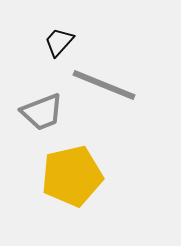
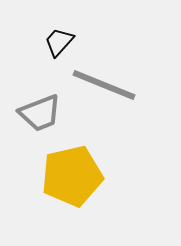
gray trapezoid: moved 2 px left, 1 px down
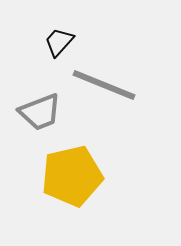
gray trapezoid: moved 1 px up
